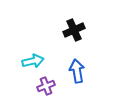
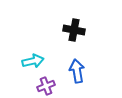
black cross: rotated 35 degrees clockwise
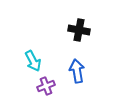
black cross: moved 5 px right
cyan arrow: rotated 75 degrees clockwise
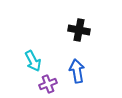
purple cross: moved 2 px right, 2 px up
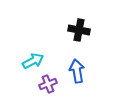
cyan arrow: rotated 90 degrees counterclockwise
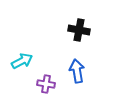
cyan arrow: moved 11 px left
purple cross: moved 2 px left; rotated 30 degrees clockwise
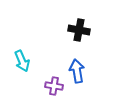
cyan arrow: rotated 95 degrees clockwise
purple cross: moved 8 px right, 2 px down
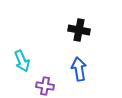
blue arrow: moved 2 px right, 2 px up
purple cross: moved 9 px left
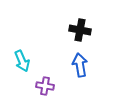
black cross: moved 1 px right
blue arrow: moved 1 px right, 4 px up
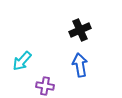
black cross: rotated 35 degrees counterclockwise
cyan arrow: rotated 65 degrees clockwise
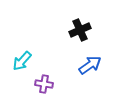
blue arrow: moved 10 px right; rotated 65 degrees clockwise
purple cross: moved 1 px left, 2 px up
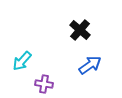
black cross: rotated 25 degrees counterclockwise
